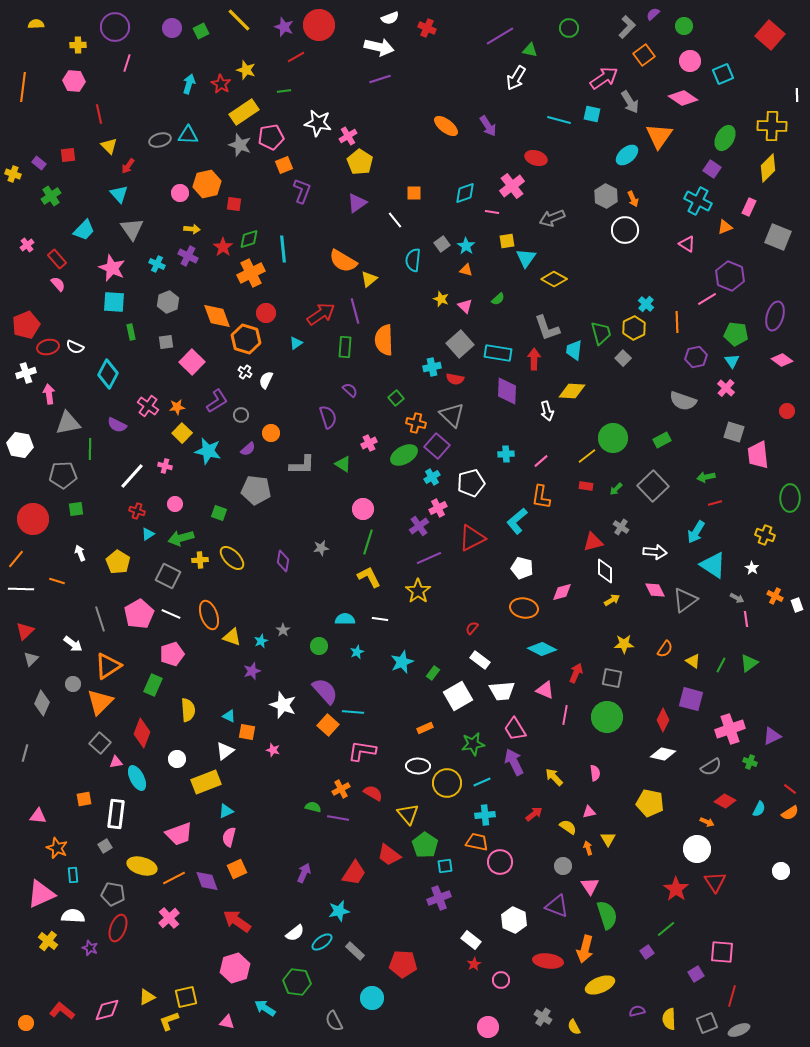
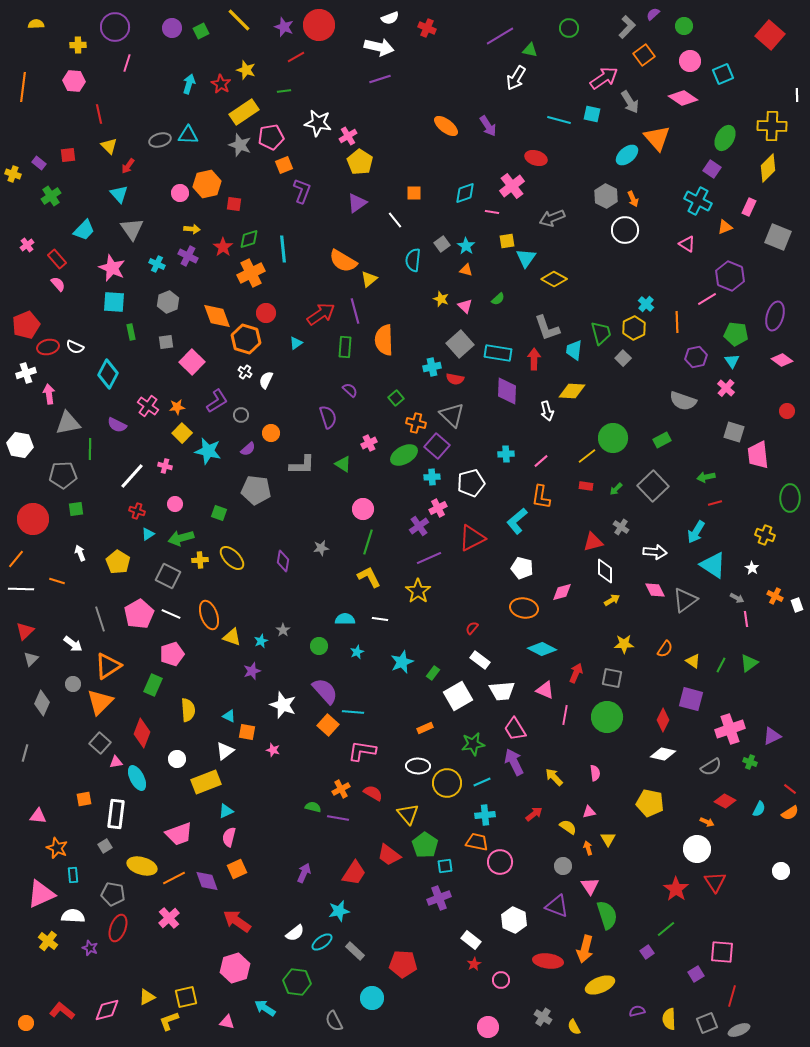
orange triangle at (659, 136): moved 2 px left, 2 px down; rotated 16 degrees counterclockwise
cyan cross at (432, 477): rotated 28 degrees clockwise
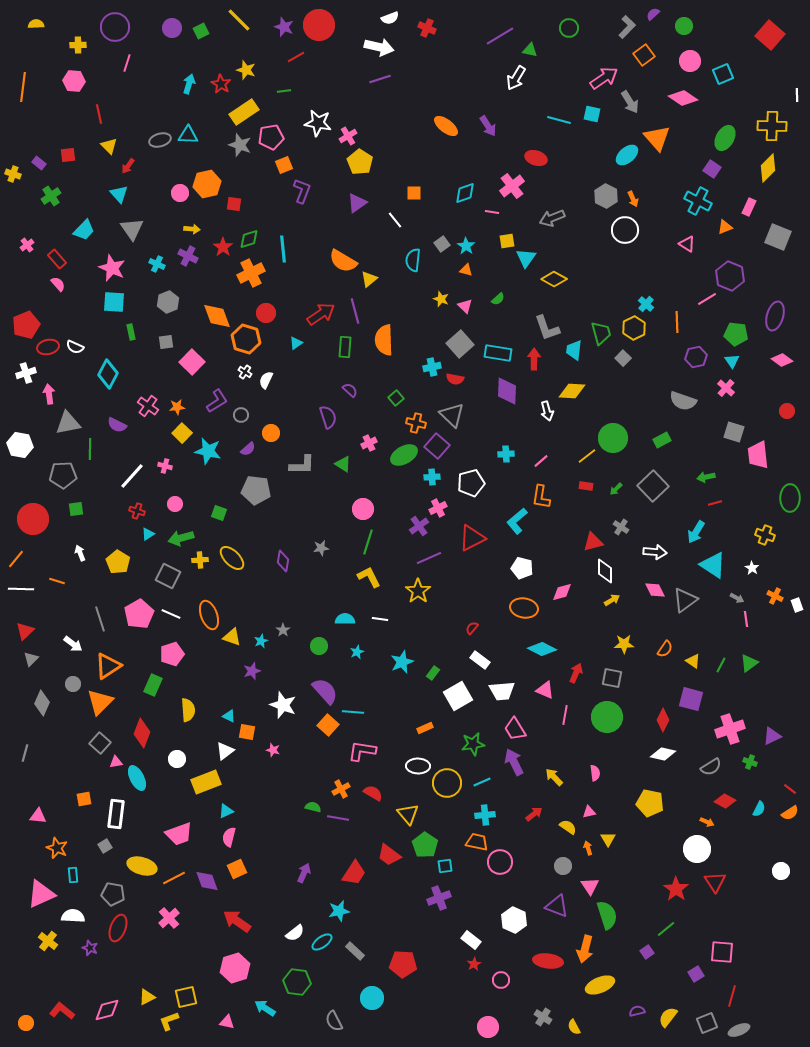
yellow semicircle at (669, 1019): moved 1 px left, 2 px up; rotated 40 degrees clockwise
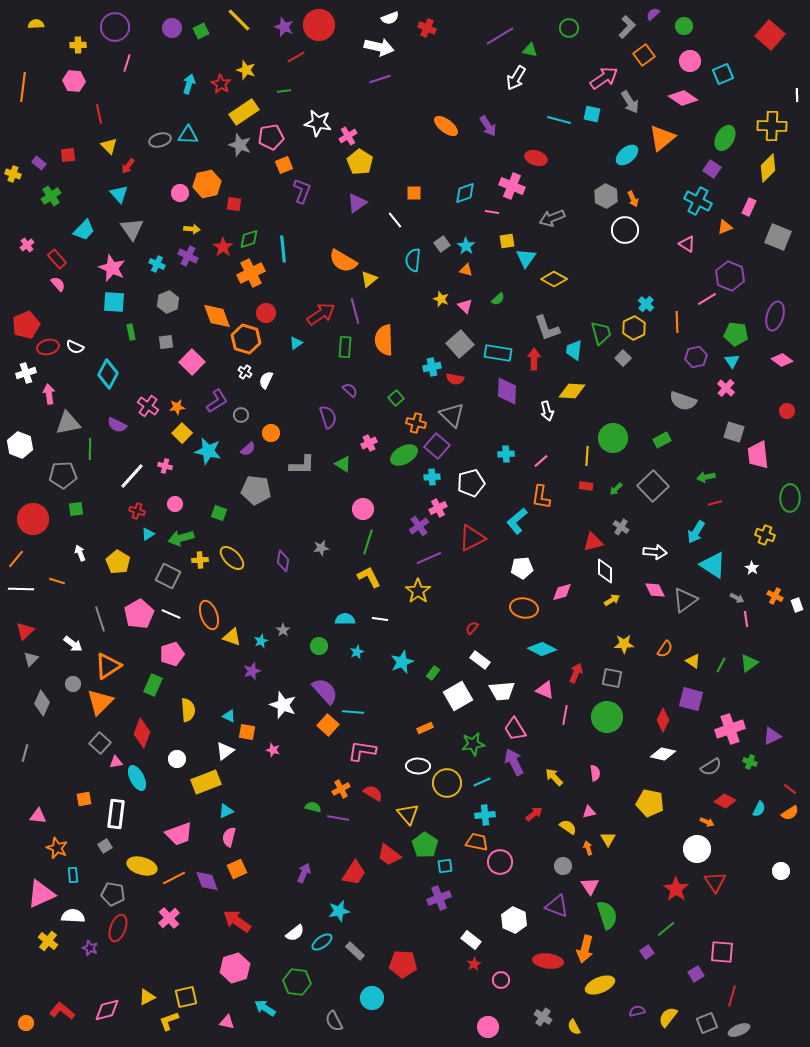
orange triangle at (657, 138): moved 5 px right; rotated 32 degrees clockwise
pink cross at (512, 186): rotated 30 degrees counterclockwise
white hexagon at (20, 445): rotated 10 degrees clockwise
yellow line at (587, 456): rotated 48 degrees counterclockwise
white pentagon at (522, 568): rotated 20 degrees counterclockwise
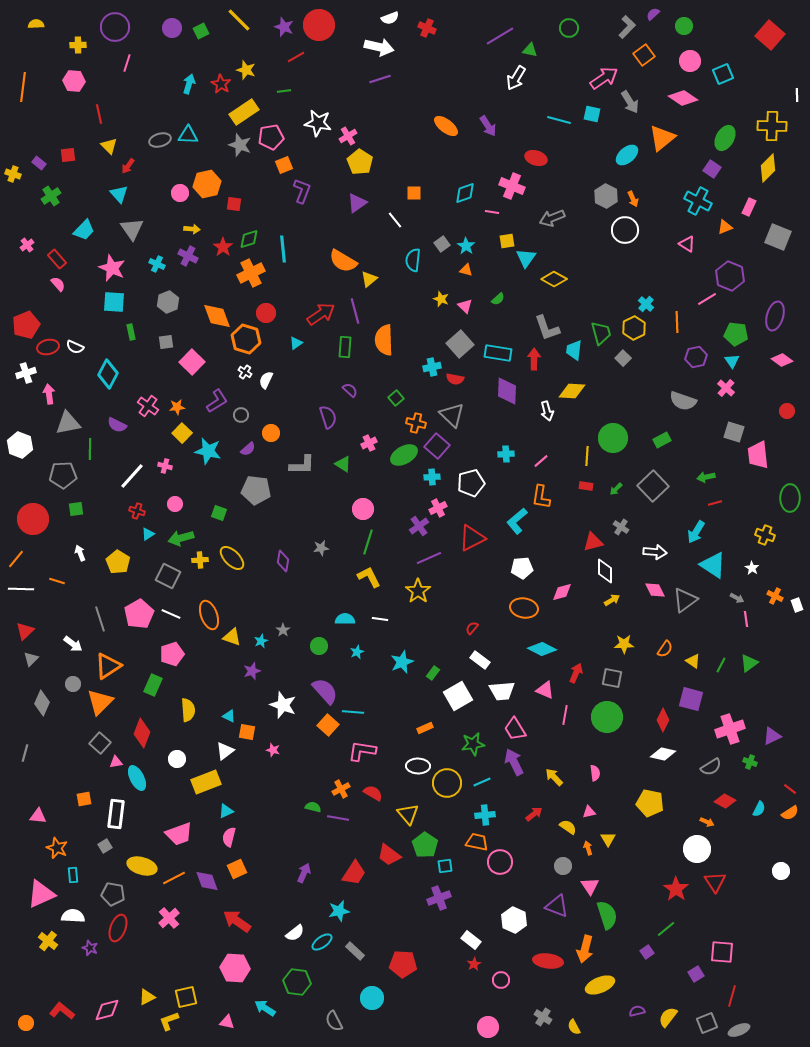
pink hexagon at (235, 968): rotated 20 degrees clockwise
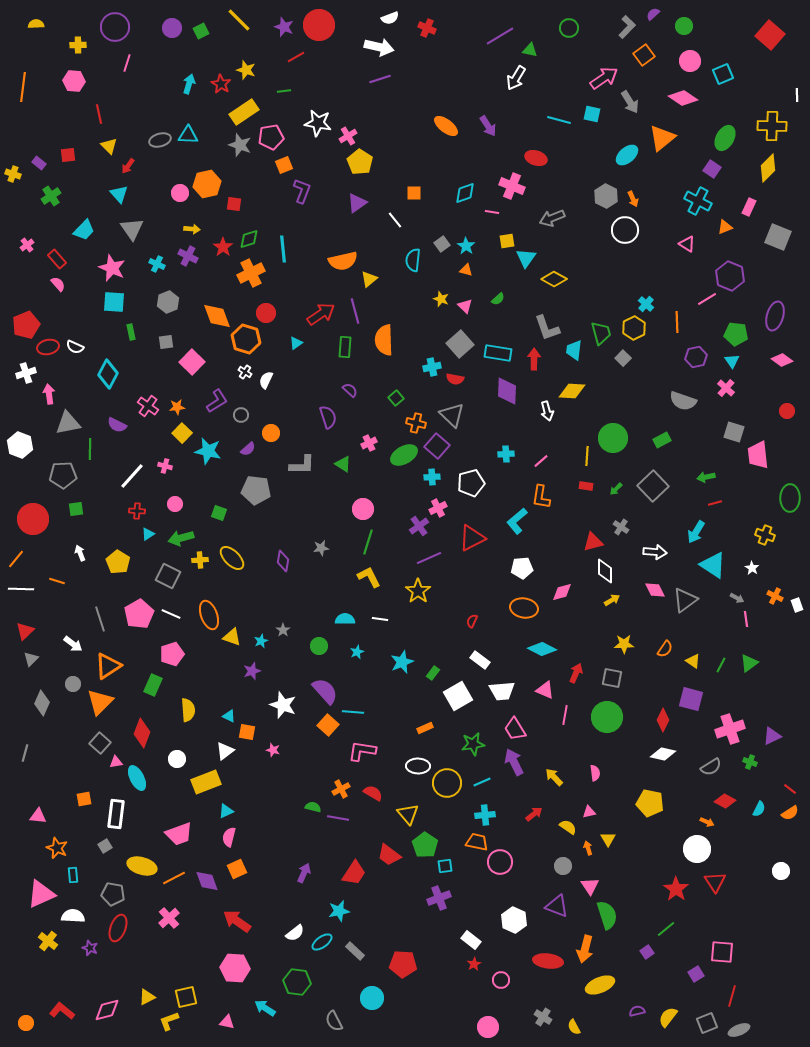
orange semicircle at (343, 261): rotated 44 degrees counterclockwise
red cross at (137, 511): rotated 14 degrees counterclockwise
red semicircle at (472, 628): moved 7 px up; rotated 16 degrees counterclockwise
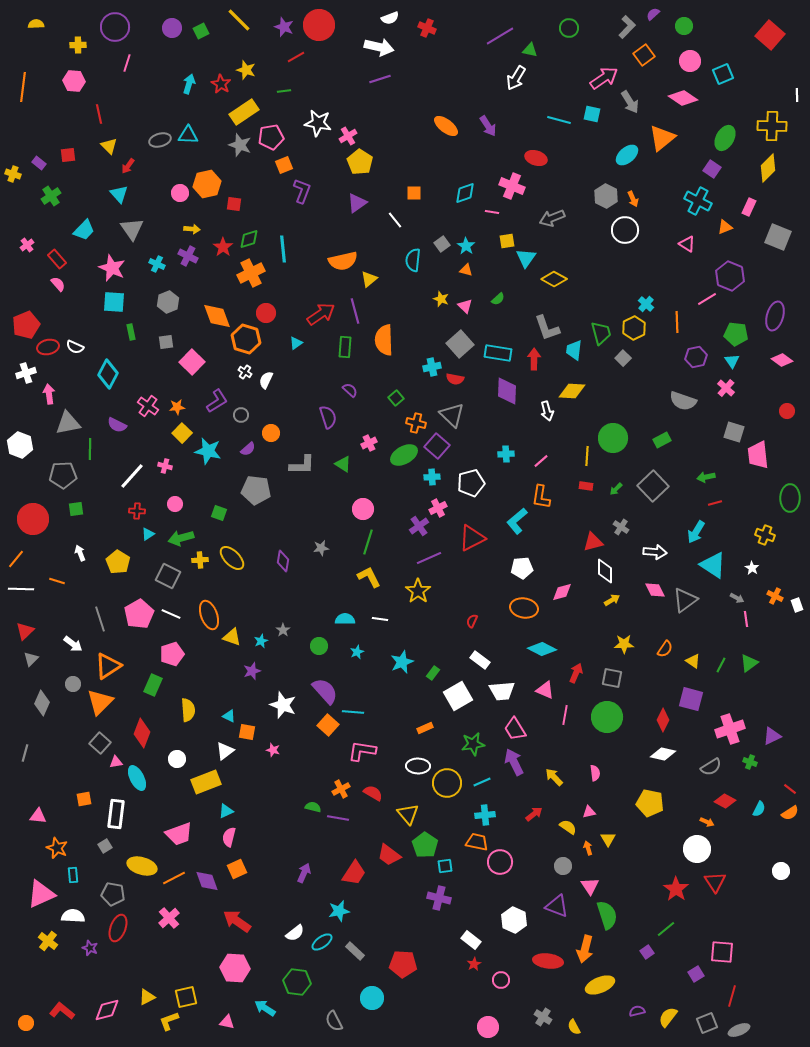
purple cross at (439, 898): rotated 35 degrees clockwise
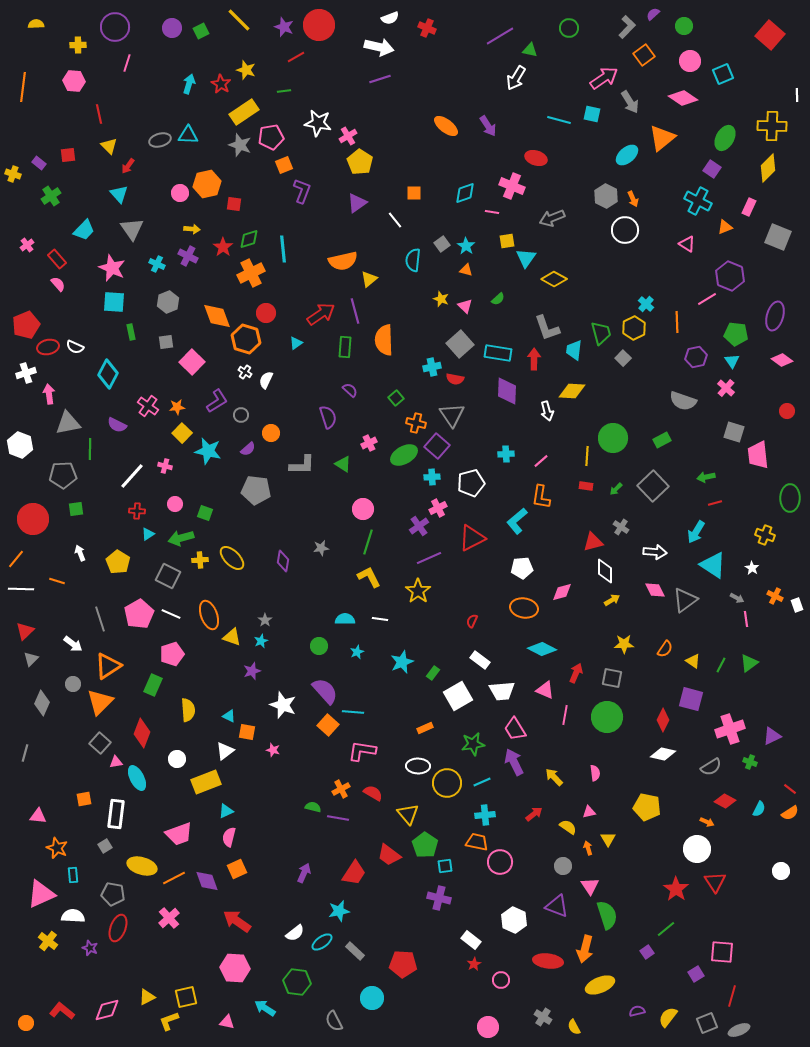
gray triangle at (452, 415): rotated 12 degrees clockwise
green square at (219, 513): moved 14 px left
gray star at (283, 630): moved 18 px left, 10 px up
yellow pentagon at (650, 803): moved 3 px left, 4 px down
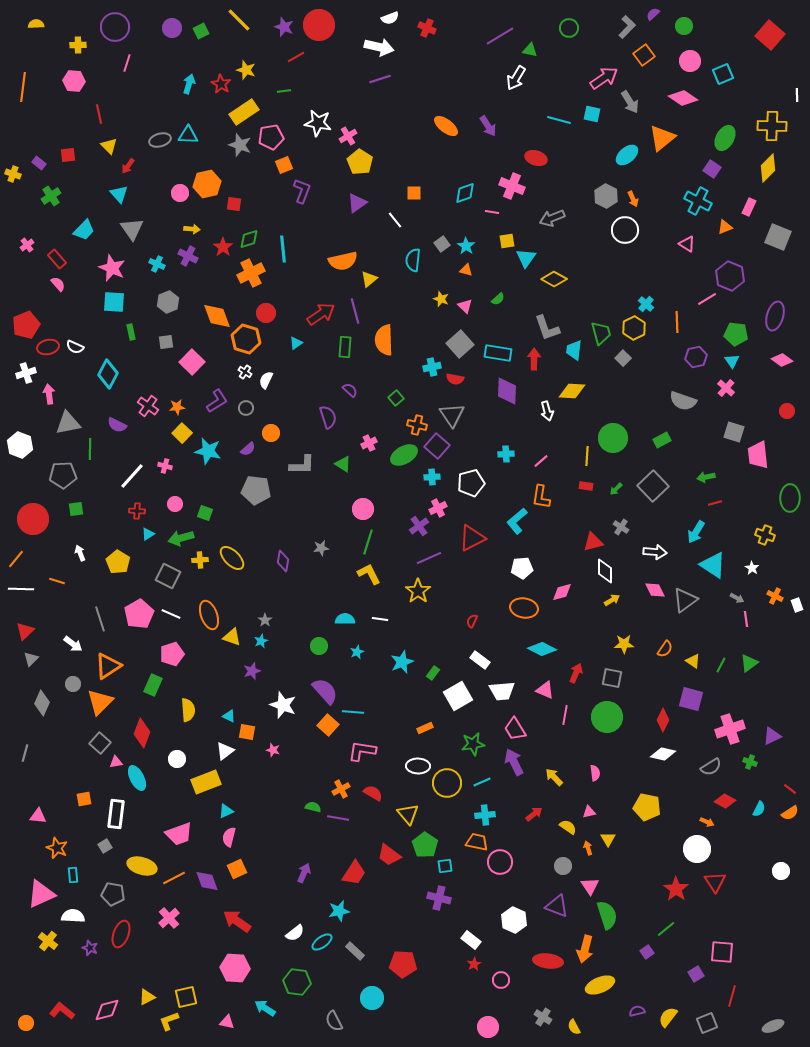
gray circle at (241, 415): moved 5 px right, 7 px up
orange cross at (416, 423): moved 1 px right, 2 px down
yellow L-shape at (369, 577): moved 3 px up
red ellipse at (118, 928): moved 3 px right, 6 px down
gray ellipse at (739, 1030): moved 34 px right, 4 px up
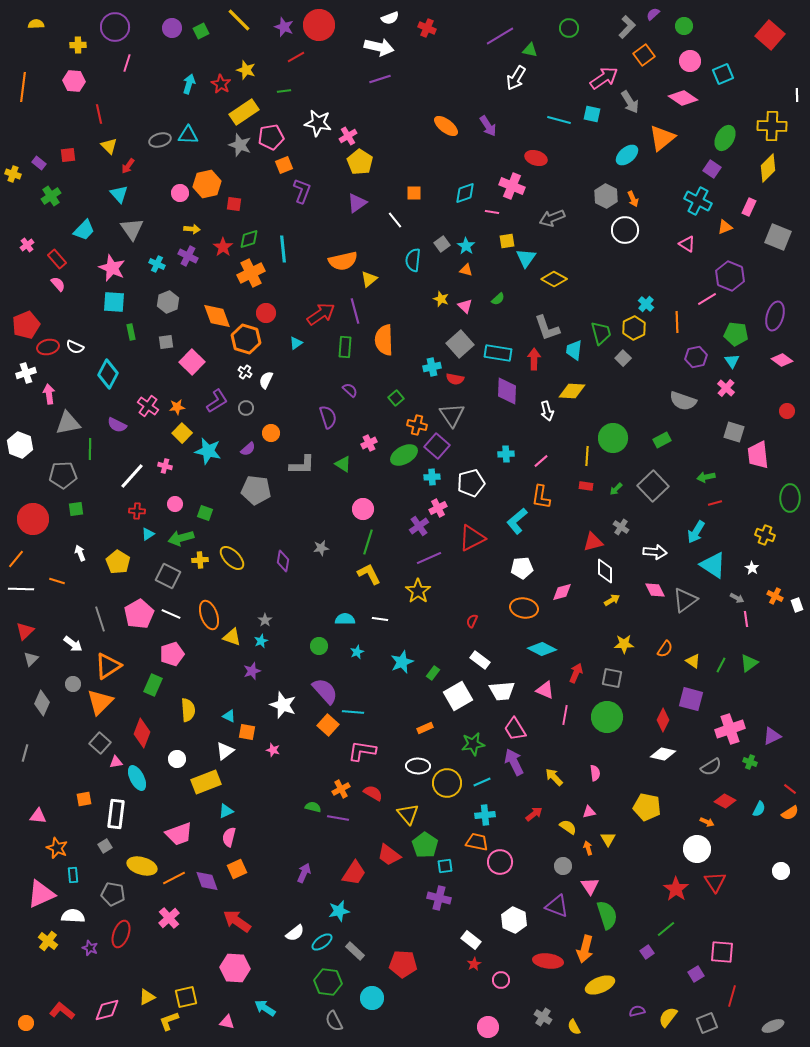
green hexagon at (297, 982): moved 31 px right
